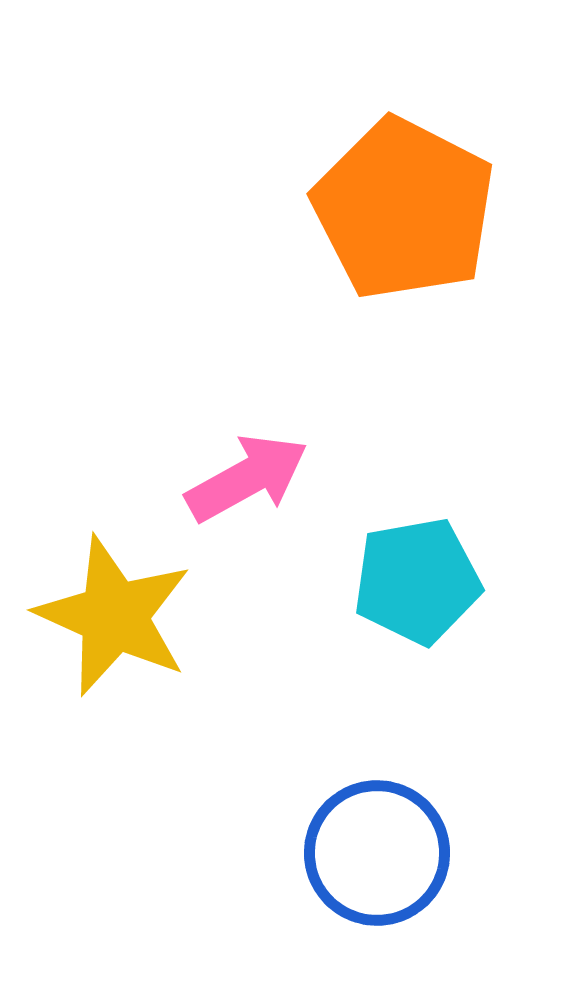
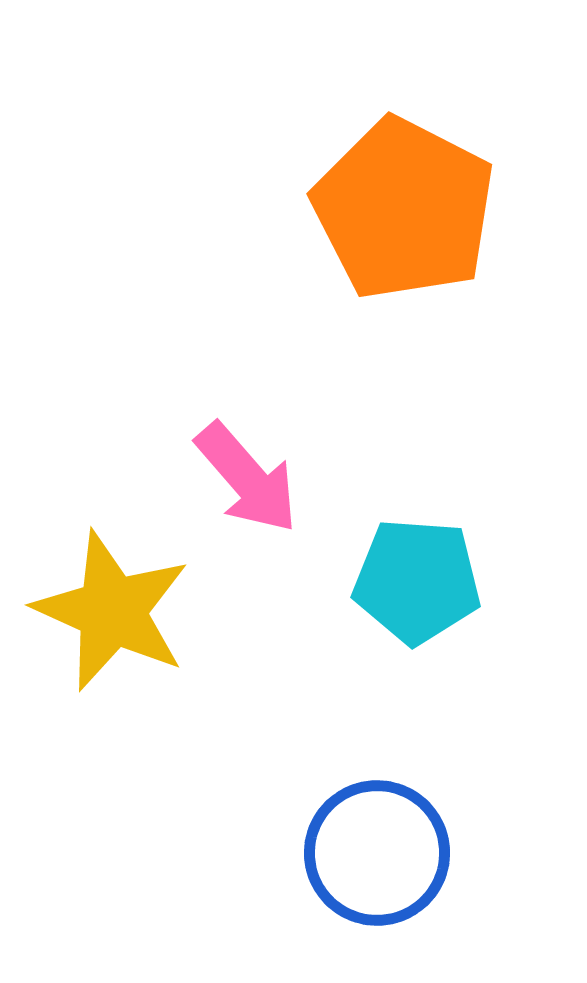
pink arrow: rotated 78 degrees clockwise
cyan pentagon: rotated 14 degrees clockwise
yellow star: moved 2 px left, 5 px up
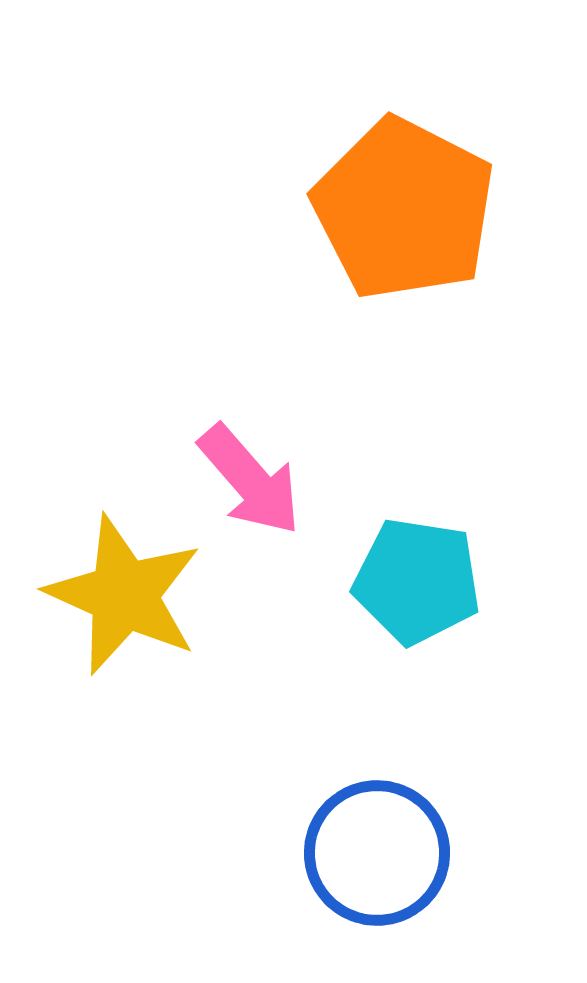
pink arrow: moved 3 px right, 2 px down
cyan pentagon: rotated 5 degrees clockwise
yellow star: moved 12 px right, 16 px up
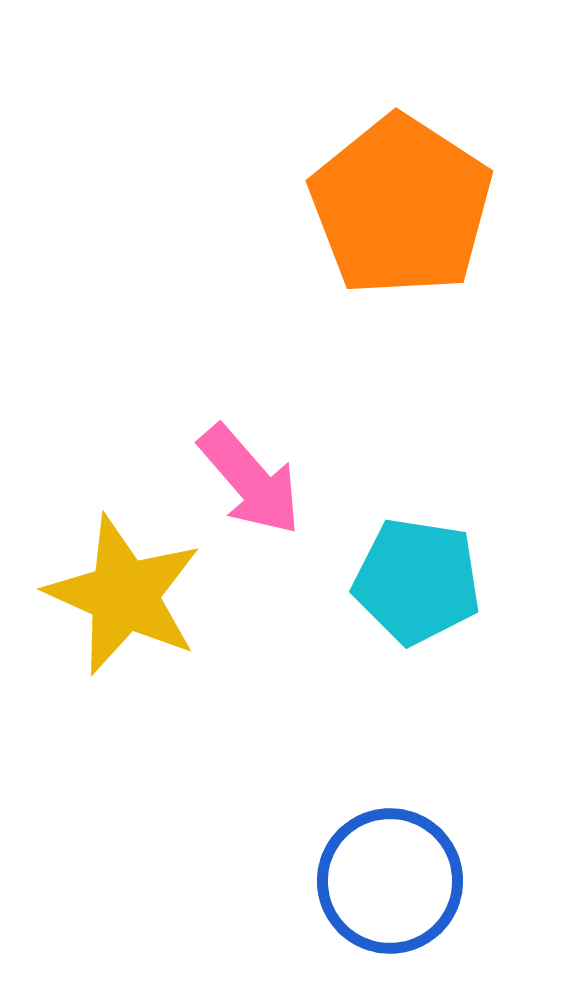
orange pentagon: moved 3 px left, 3 px up; rotated 6 degrees clockwise
blue circle: moved 13 px right, 28 px down
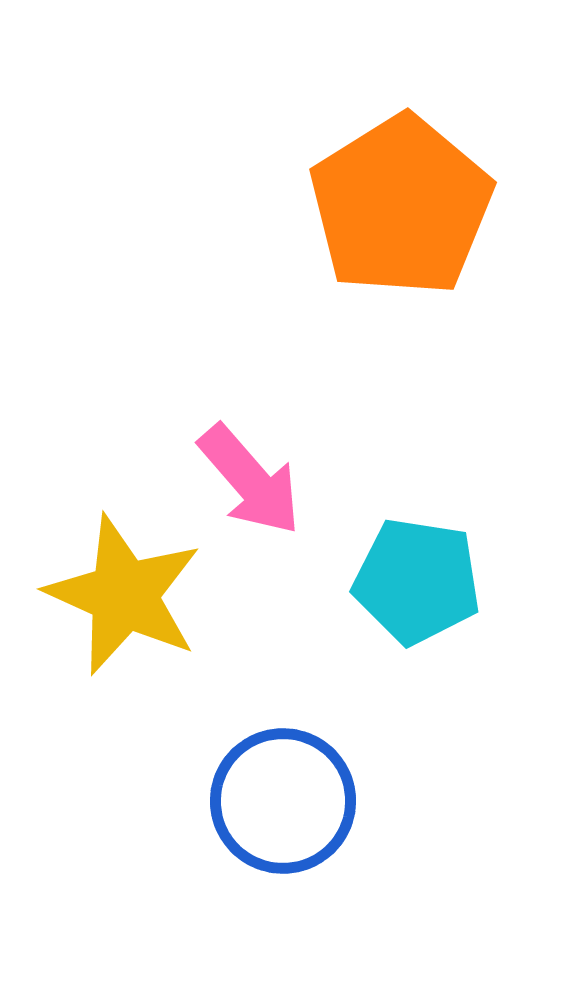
orange pentagon: rotated 7 degrees clockwise
blue circle: moved 107 px left, 80 px up
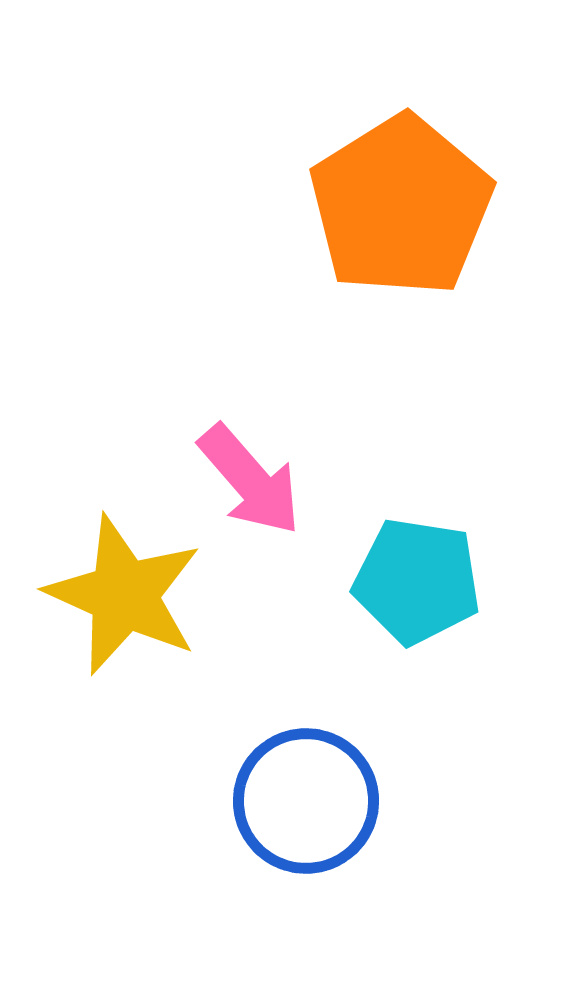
blue circle: moved 23 px right
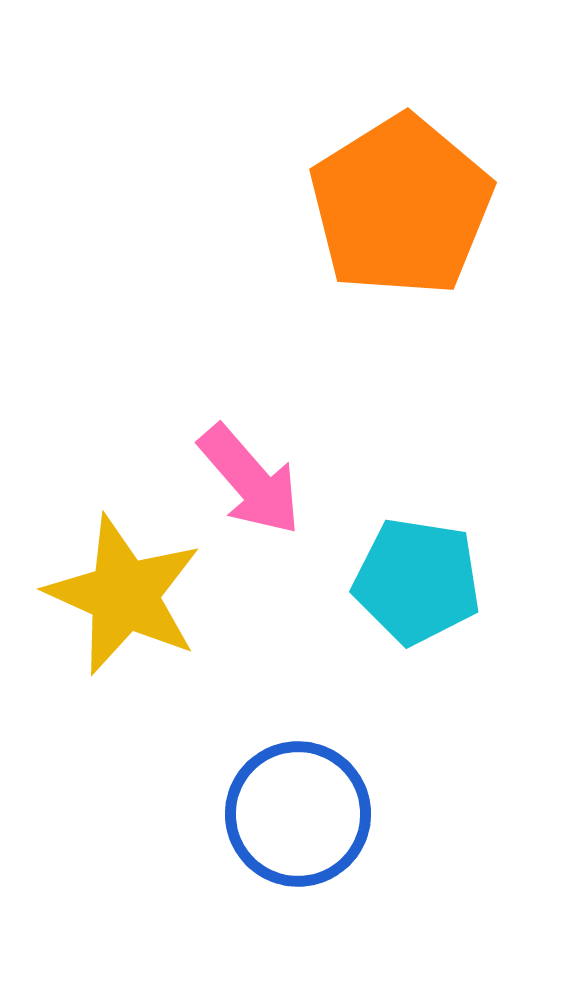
blue circle: moved 8 px left, 13 px down
